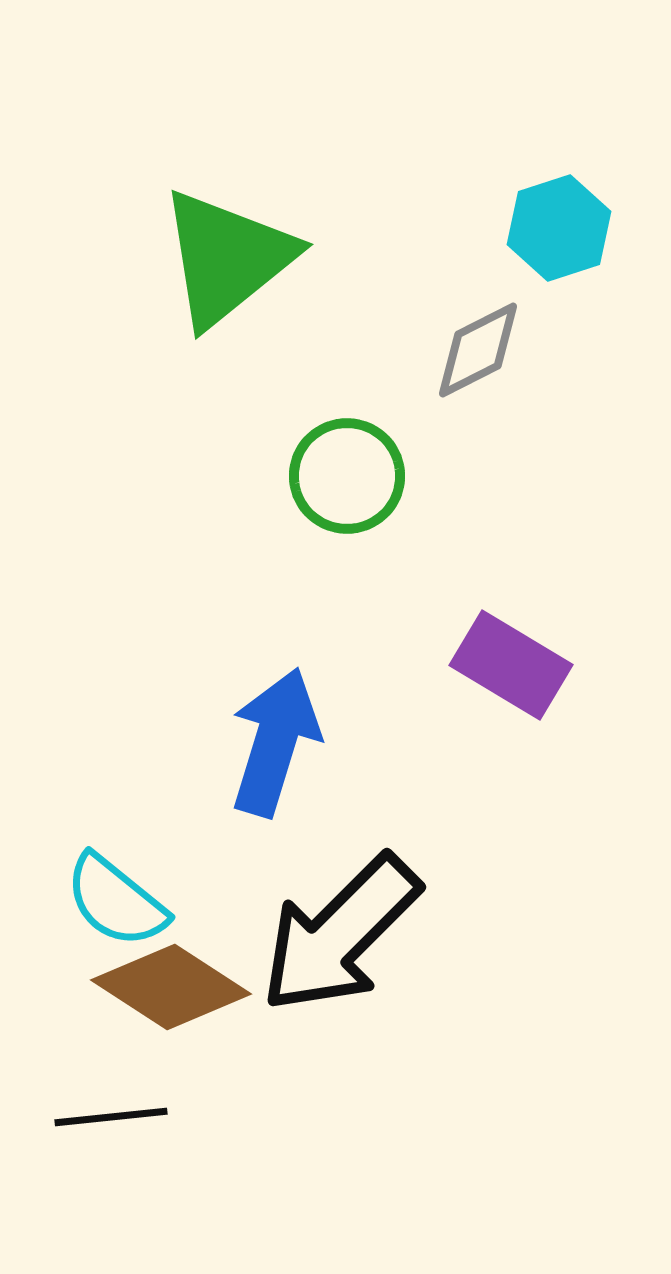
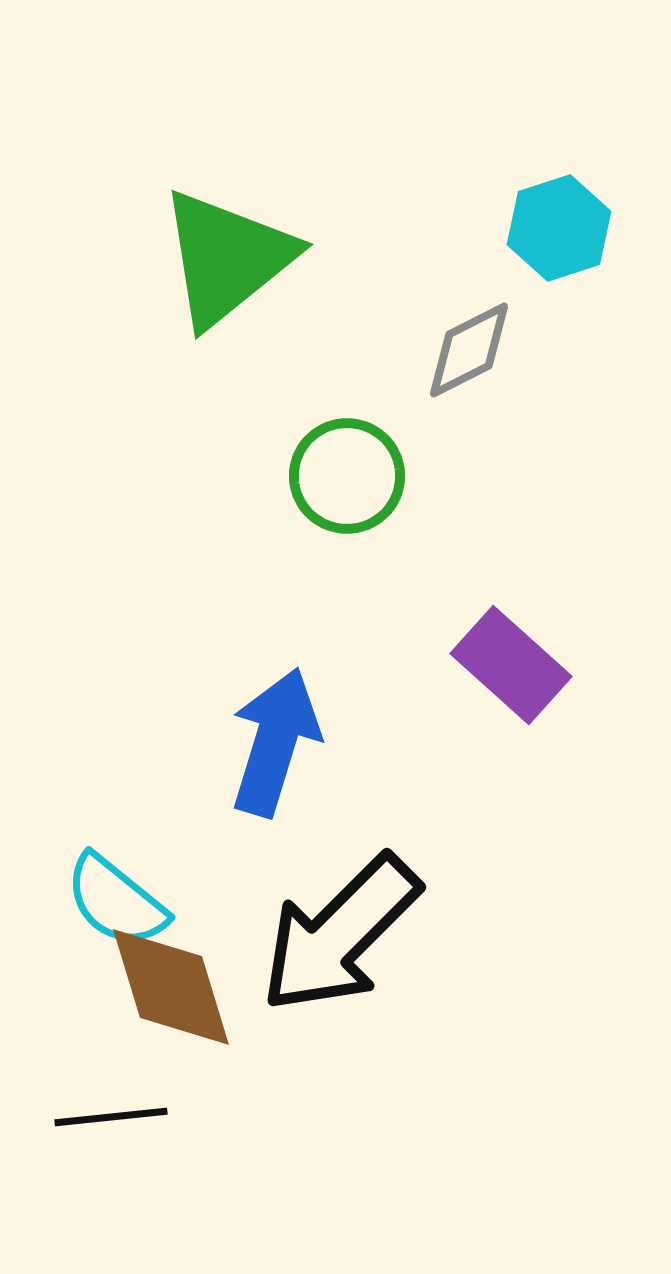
gray diamond: moved 9 px left
purple rectangle: rotated 11 degrees clockwise
brown diamond: rotated 40 degrees clockwise
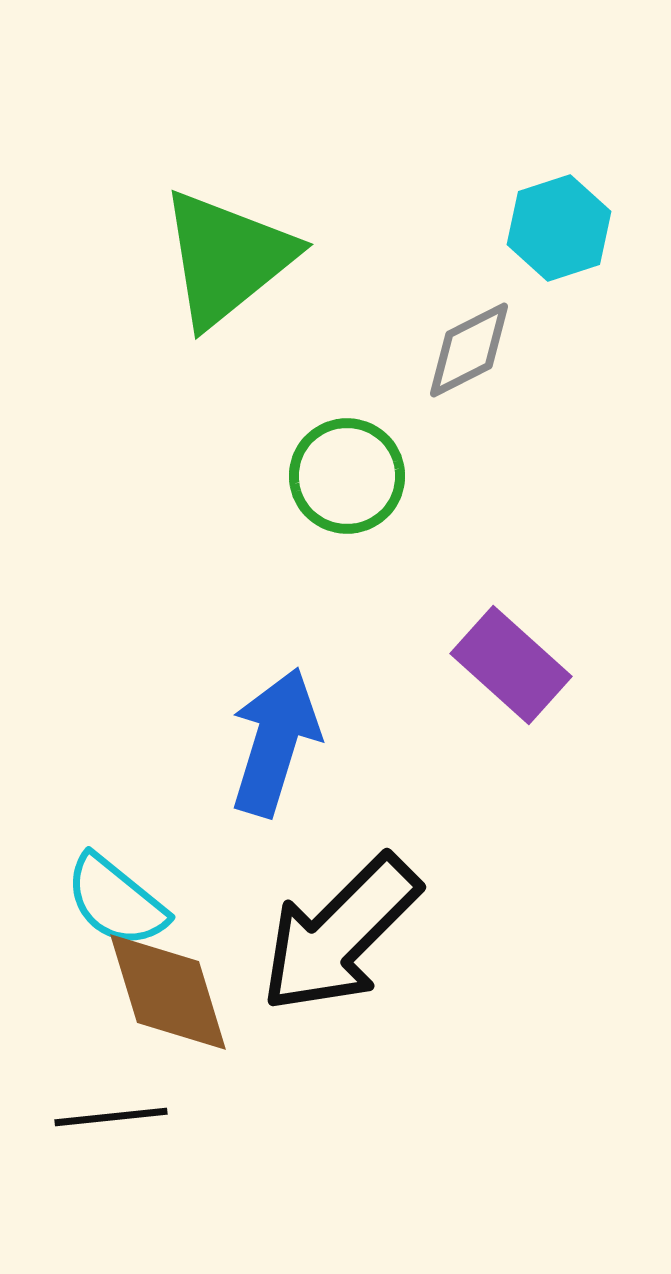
brown diamond: moved 3 px left, 5 px down
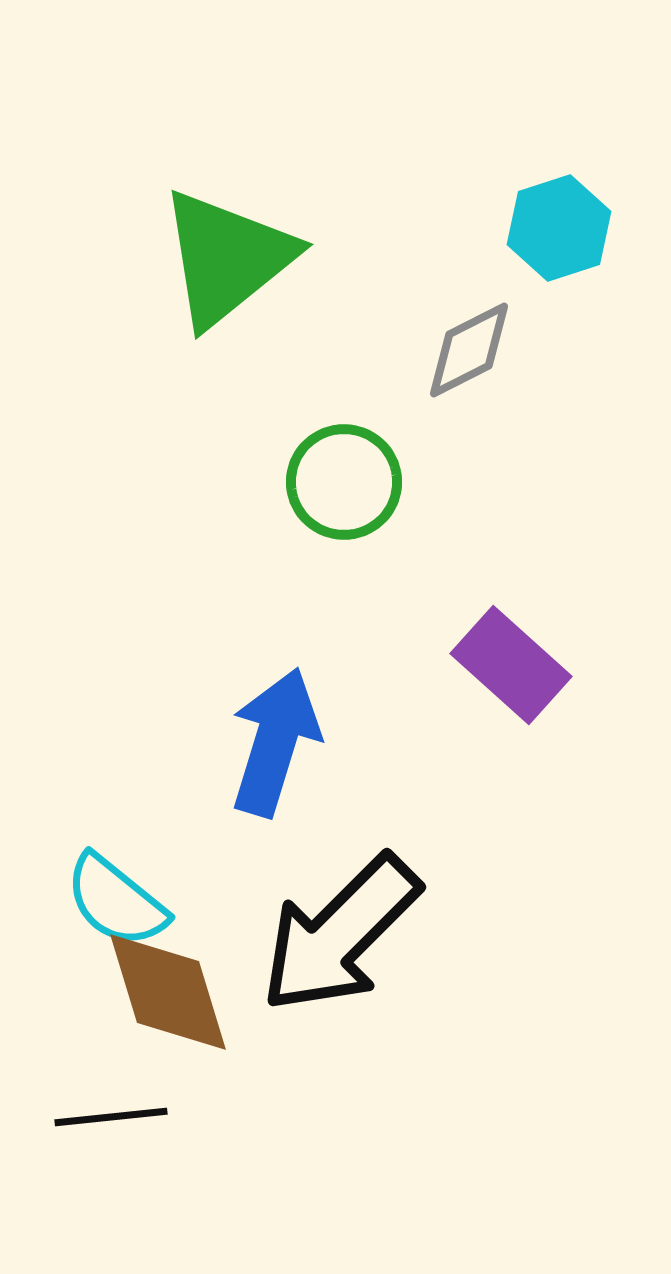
green circle: moved 3 px left, 6 px down
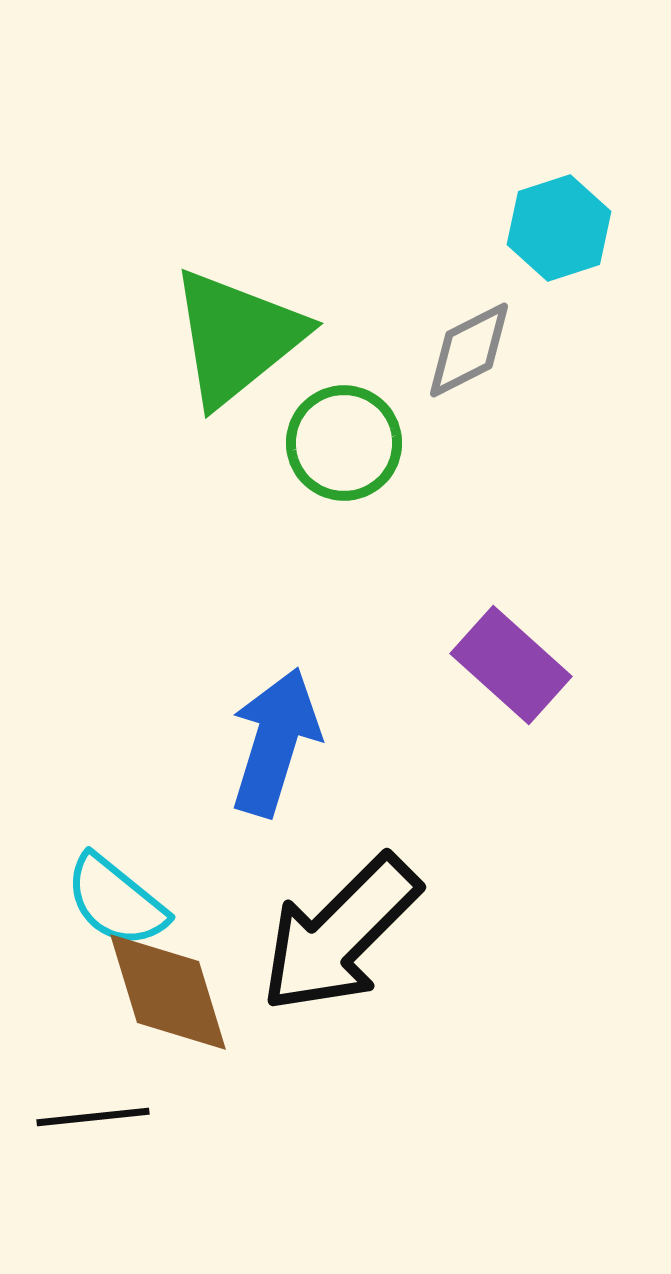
green triangle: moved 10 px right, 79 px down
green circle: moved 39 px up
black line: moved 18 px left
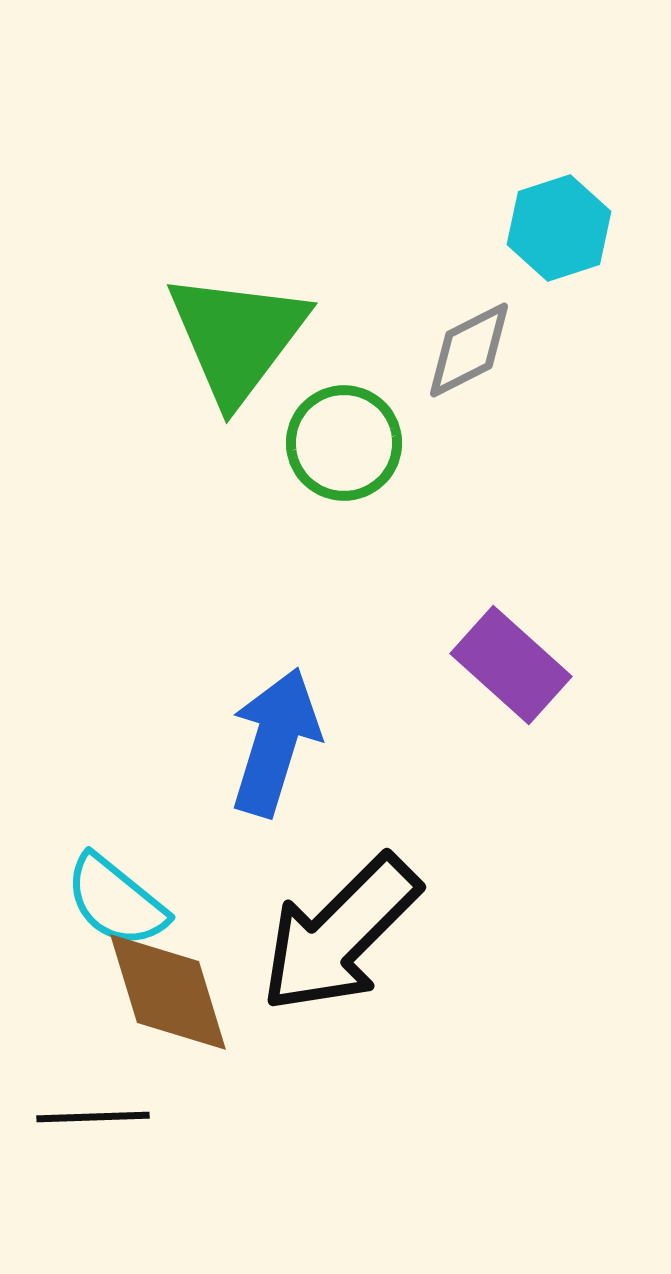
green triangle: rotated 14 degrees counterclockwise
black line: rotated 4 degrees clockwise
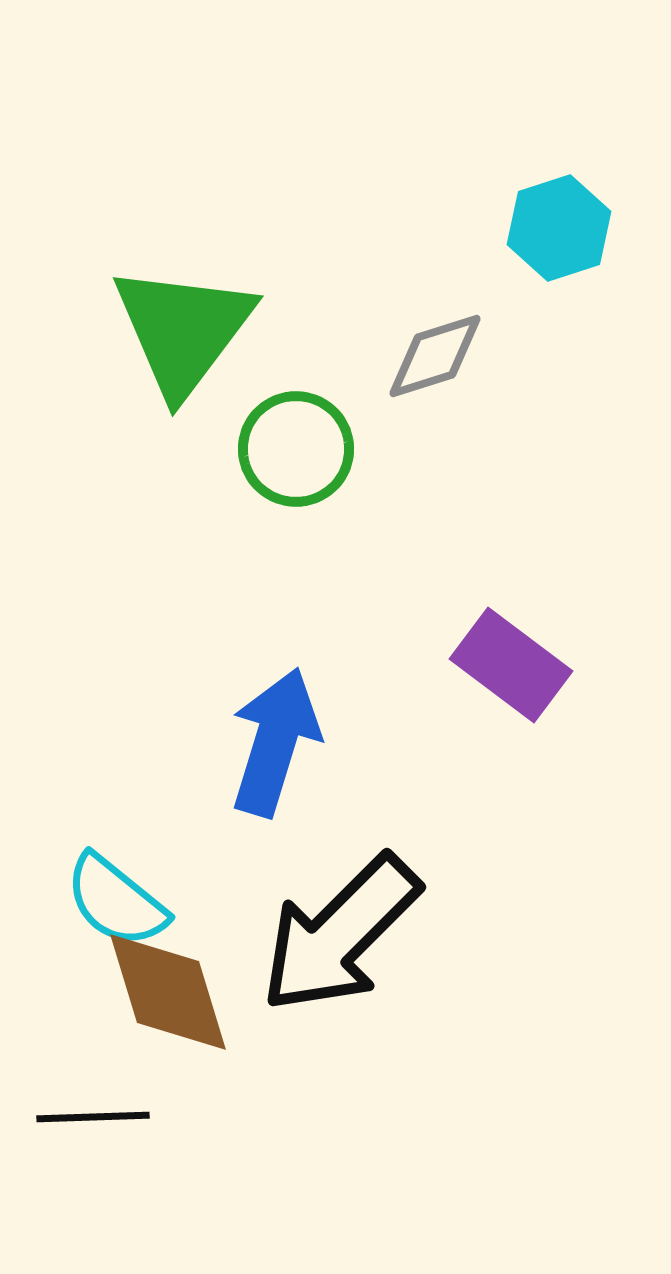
green triangle: moved 54 px left, 7 px up
gray diamond: moved 34 px left, 6 px down; rotated 9 degrees clockwise
green circle: moved 48 px left, 6 px down
purple rectangle: rotated 5 degrees counterclockwise
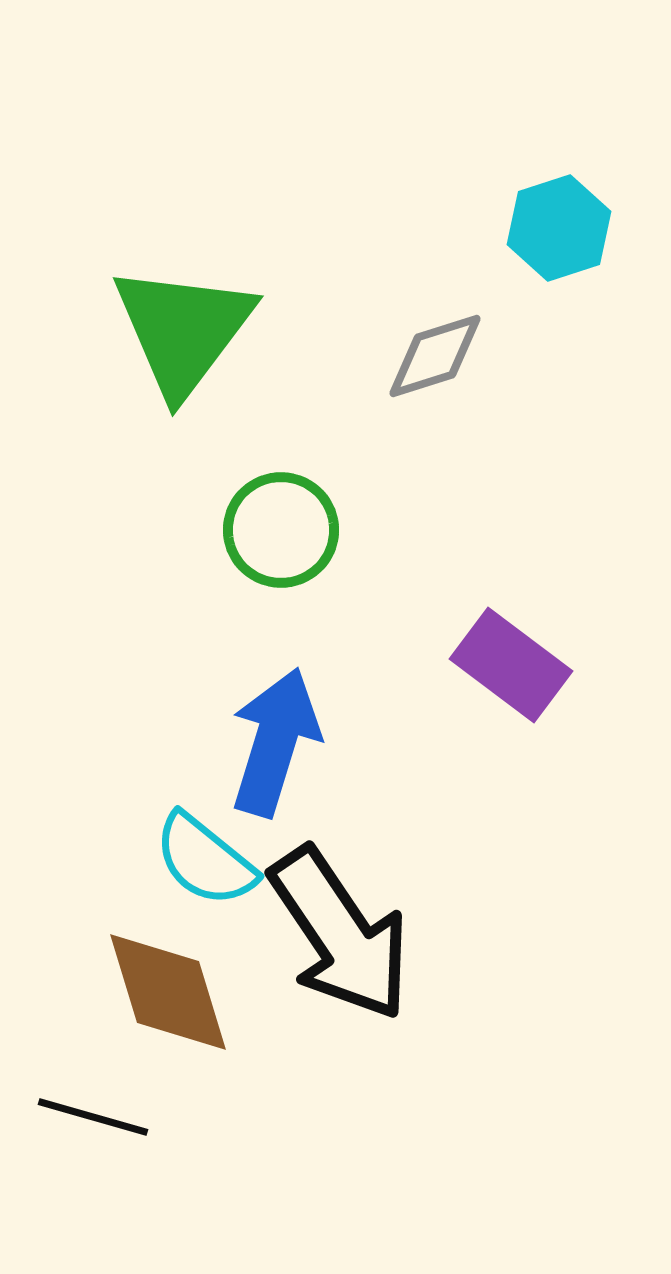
green circle: moved 15 px left, 81 px down
cyan semicircle: moved 89 px right, 41 px up
black arrow: rotated 79 degrees counterclockwise
black line: rotated 18 degrees clockwise
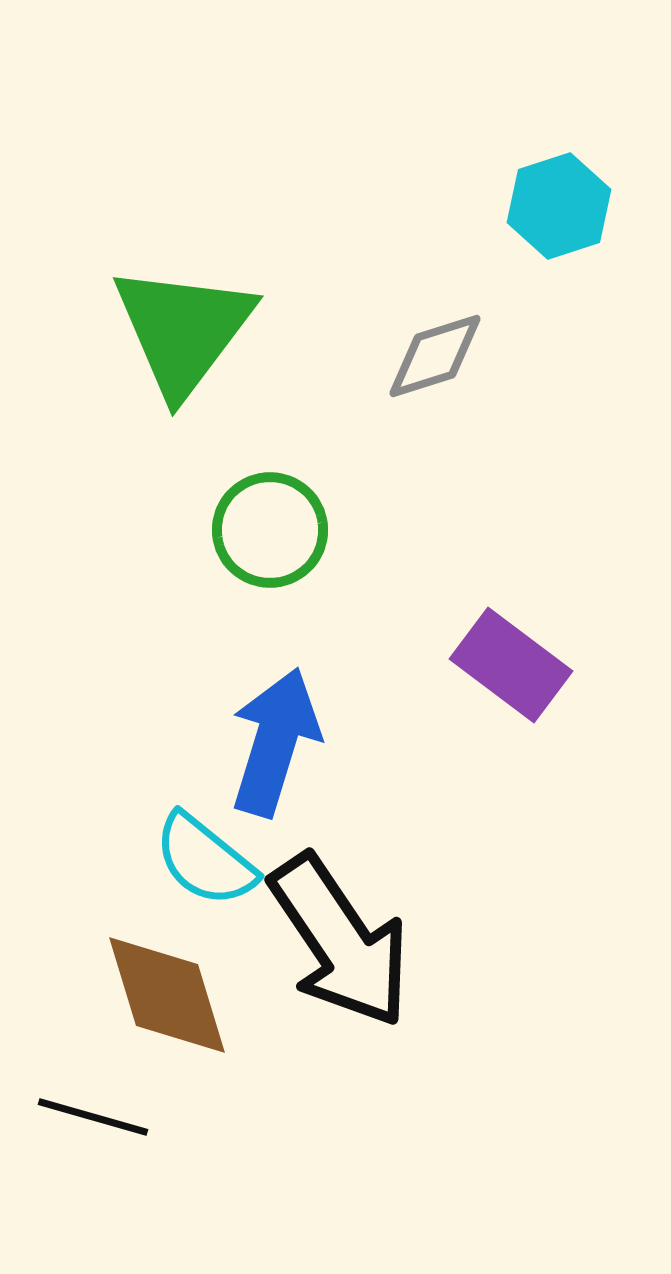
cyan hexagon: moved 22 px up
green circle: moved 11 px left
black arrow: moved 7 px down
brown diamond: moved 1 px left, 3 px down
